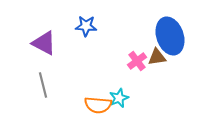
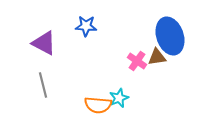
pink cross: rotated 18 degrees counterclockwise
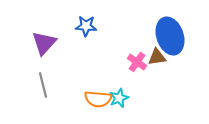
purple triangle: rotated 44 degrees clockwise
pink cross: moved 1 px down
orange semicircle: moved 6 px up
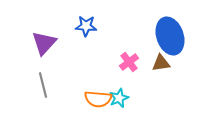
brown triangle: moved 4 px right, 6 px down
pink cross: moved 8 px left; rotated 18 degrees clockwise
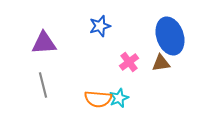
blue star: moved 14 px right; rotated 20 degrees counterclockwise
purple triangle: rotated 44 degrees clockwise
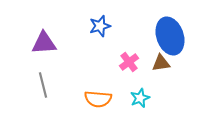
cyan star: moved 21 px right
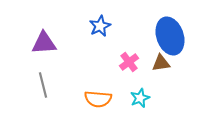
blue star: rotated 10 degrees counterclockwise
